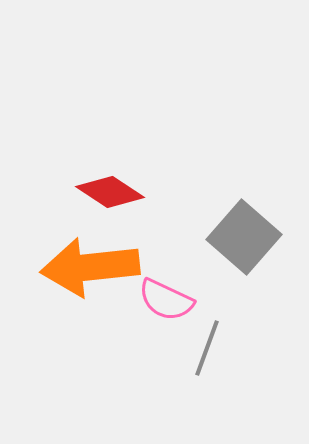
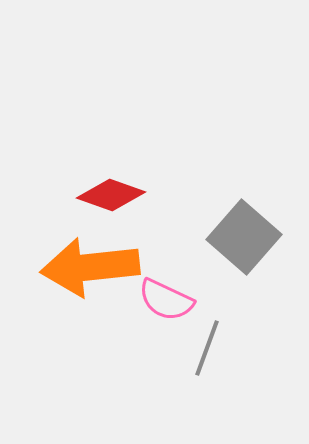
red diamond: moved 1 px right, 3 px down; rotated 14 degrees counterclockwise
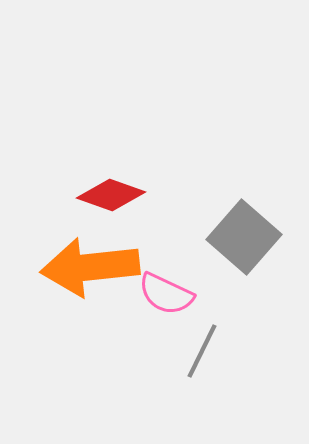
pink semicircle: moved 6 px up
gray line: moved 5 px left, 3 px down; rotated 6 degrees clockwise
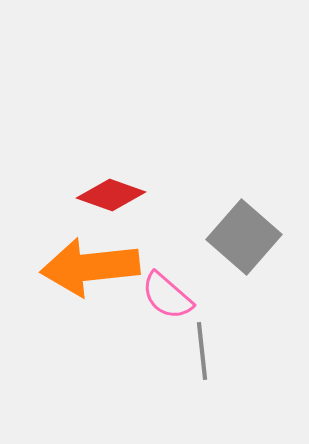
pink semicircle: moved 1 px right, 2 px down; rotated 16 degrees clockwise
gray line: rotated 32 degrees counterclockwise
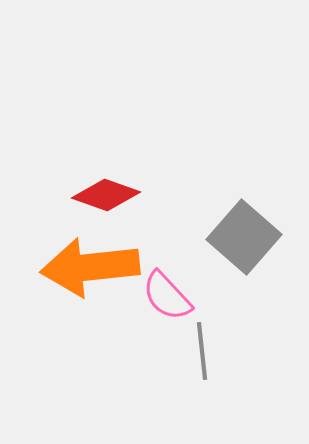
red diamond: moved 5 px left
pink semicircle: rotated 6 degrees clockwise
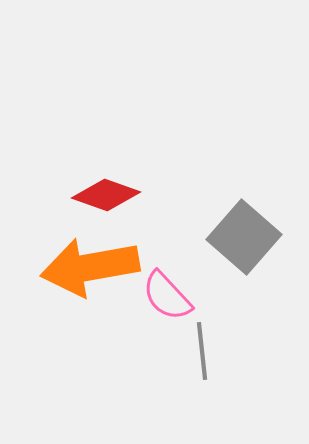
orange arrow: rotated 4 degrees counterclockwise
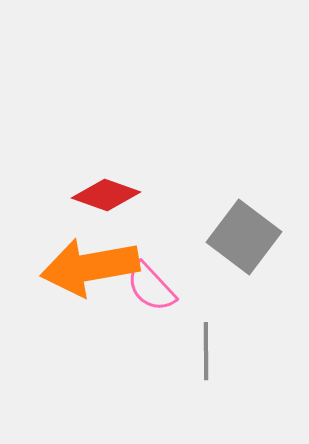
gray square: rotated 4 degrees counterclockwise
pink semicircle: moved 16 px left, 9 px up
gray line: moved 4 px right; rotated 6 degrees clockwise
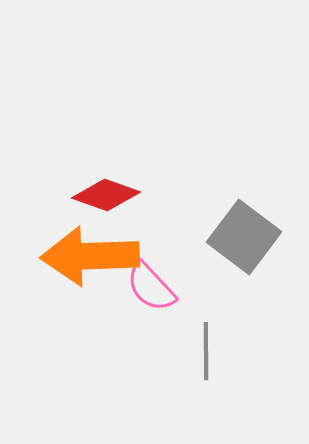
orange arrow: moved 11 px up; rotated 8 degrees clockwise
